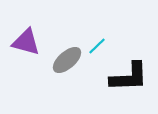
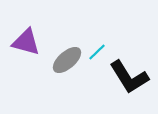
cyan line: moved 6 px down
black L-shape: rotated 60 degrees clockwise
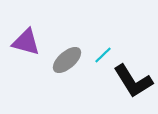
cyan line: moved 6 px right, 3 px down
black L-shape: moved 4 px right, 4 px down
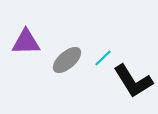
purple triangle: rotated 16 degrees counterclockwise
cyan line: moved 3 px down
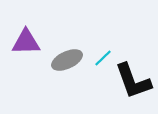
gray ellipse: rotated 16 degrees clockwise
black L-shape: rotated 12 degrees clockwise
